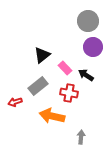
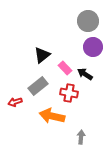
black arrow: moved 1 px left, 1 px up
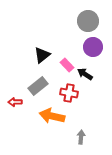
pink rectangle: moved 2 px right, 3 px up
red arrow: rotated 16 degrees clockwise
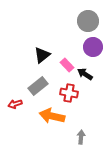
red arrow: moved 2 px down; rotated 16 degrees counterclockwise
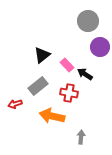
purple circle: moved 7 px right
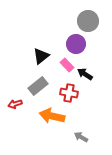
purple circle: moved 24 px left, 3 px up
black triangle: moved 1 px left, 1 px down
gray arrow: rotated 64 degrees counterclockwise
